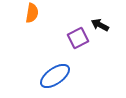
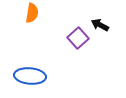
purple square: rotated 15 degrees counterclockwise
blue ellipse: moved 25 px left; rotated 40 degrees clockwise
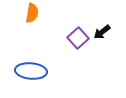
black arrow: moved 2 px right, 7 px down; rotated 66 degrees counterclockwise
blue ellipse: moved 1 px right, 5 px up
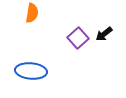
black arrow: moved 2 px right, 2 px down
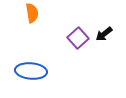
orange semicircle: rotated 18 degrees counterclockwise
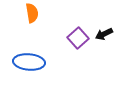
black arrow: rotated 12 degrees clockwise
blue ellipse: moved 2 px left, 9 px up
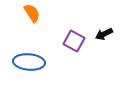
orange semicircle: rotated 24 degrees counterclockwise
purple square: moved 4 px left, 3 px down; rotated 20 degrees counterclockwise
